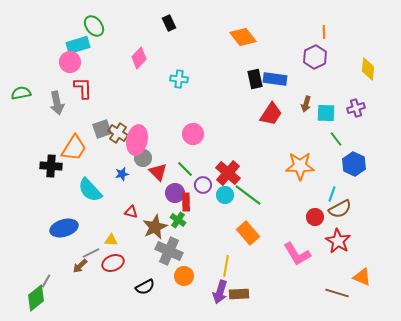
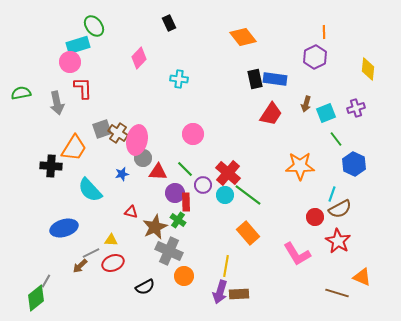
cyan square at (326, 113): rotated 24 degrees counterclockwise
red triangle at (158, 172): rotated 42 degrees counterclockwise
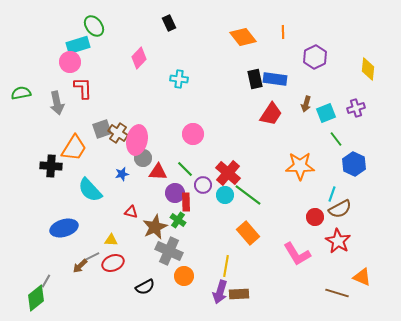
orange line at (324, 32): moved 41 px left
gray line at (91, 253): moved 4 px down
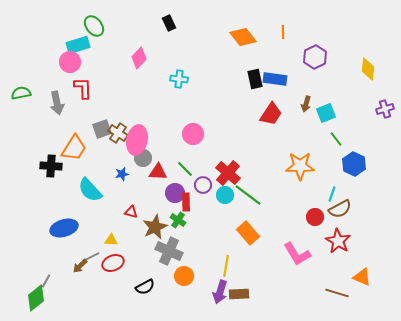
purple cross at (356, 108): moved 29 px right, 1 px down
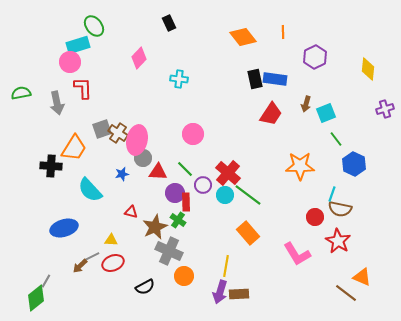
brown semicircle at (340, 209): rotated 40 degrees clockwise
brown line at (337, 293): moved 9 px right; rotated 20 degrees clockwise
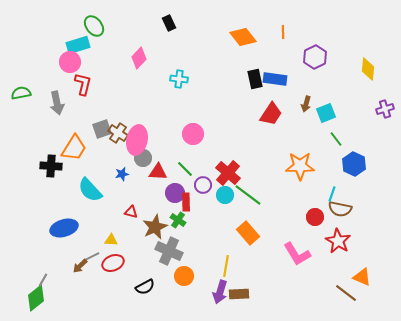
red L-shape at (83, 88): moved 4 px up; rotated 15 degrees clockwise
gray line at (46, 281): moved 3 px left, 1 px up
